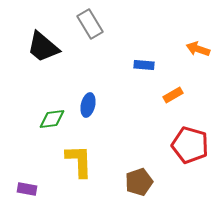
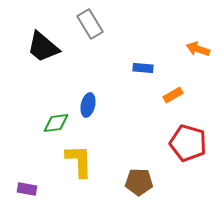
blue rectangle: moved 1 px left, 3 px down
green diamond: moved 4 px right, 4 px down
red pentagon: moved 2 px left, 2 px up
brown pentagon: rotated 20 degrees clockwise
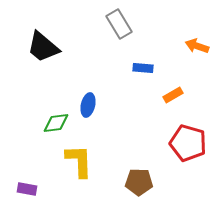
gray rectangle: moved 29 px right
orange arrow: moved 1 px left, 3 px up
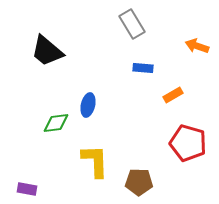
gray rectangle: moved 13 px right
black trapezoid: moved 4 px right, 4 px down
yellow L-shape: moved 16 px right
